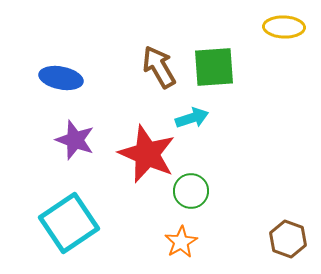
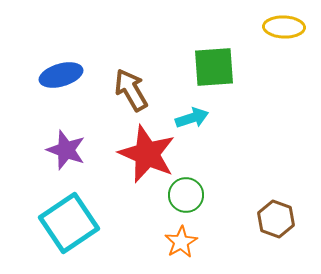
brown arrow: moved 28 px left, 23 px down
blue ellipse: moved 3 px up; rotated 27 degrees counterclockwise
purple star: moved 9 px left, 10 px down
green circle: moved 5 px left, 4 px down
brown hexagon: moved 12 px left, 20 px up
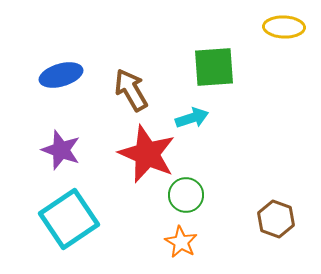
purple star: moved 5 px left
cyan square: moved 4 px up
orange star: rotated 12 degrees counterclockwise
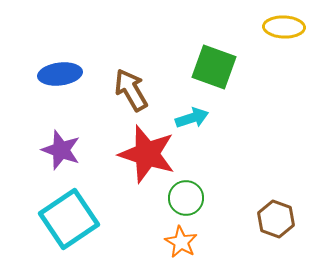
green square: rotated 24 degrees clockwise
blue ellipse: moved 1 px left, 1 px up; rotated 9 degrees clockwise
red star: rotated 6 degrees counterclockwise
green circle: moved 3 px down
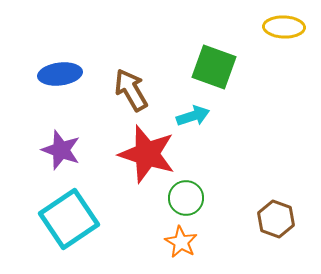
cyan arrow: moved 1 px right, 2 px up
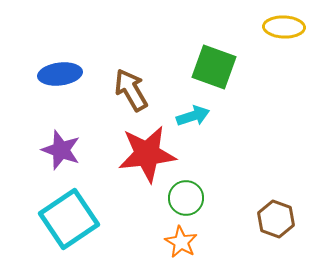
red star: rotated 24 degrees counterclockwise
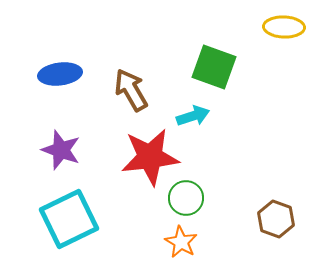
red star: moved 3 px right, 3 px down
cyan square: rotated 8 degrees clockwise
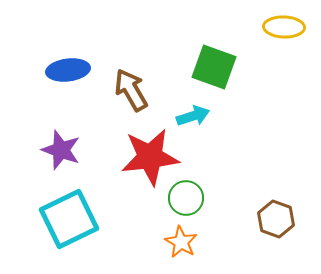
blue ellipse: moved 8 px right, 4 px up
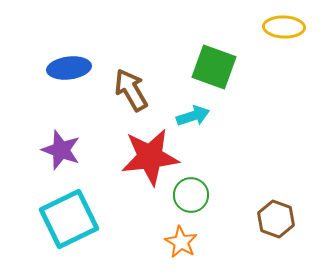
blue ellipse: moved 1 px right, 2 px up
green circle: moved 5 px right, 3 px up
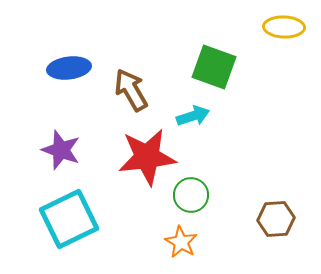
red star: moved 3 px left
brown hexagon: rotated 24 degrees counterclockwise
